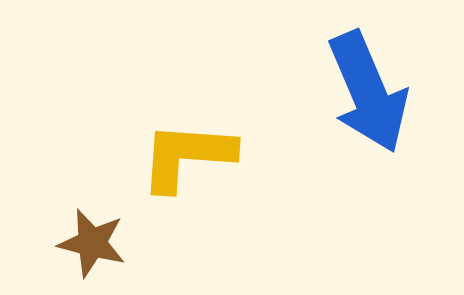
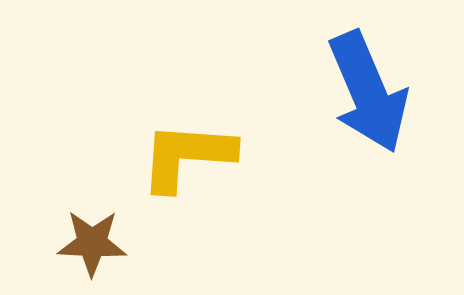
brown star: rotated 12 degrees counterclockwise
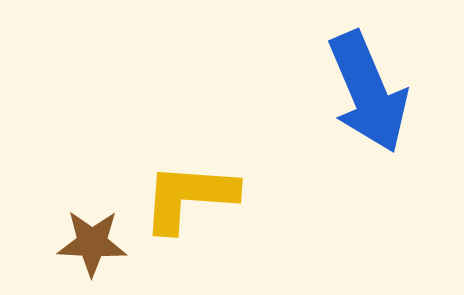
yellow L-shape: moved 2 px right, 41 px down
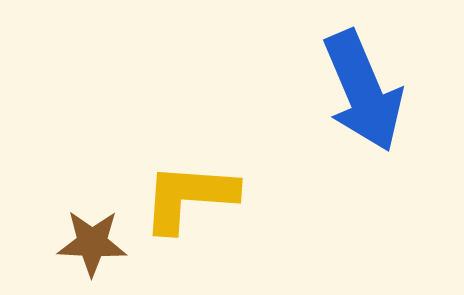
blue arrow: moved 5 px left, 1 px up
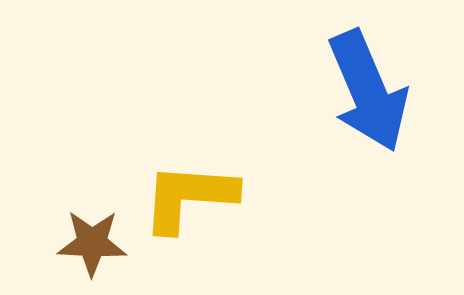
blue arrow: moved 5 px right
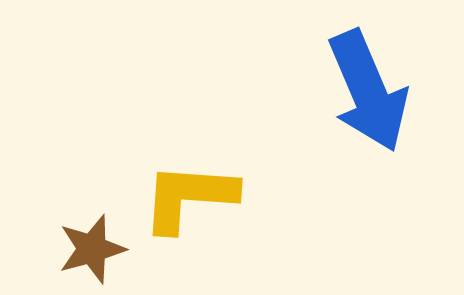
brown star: moved 6 px down; rotated 18 degrees counterclockwise
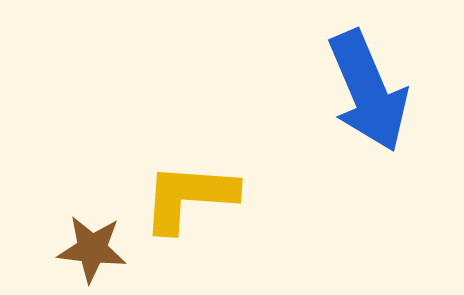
brown star: rotated 22 degrees clockwise
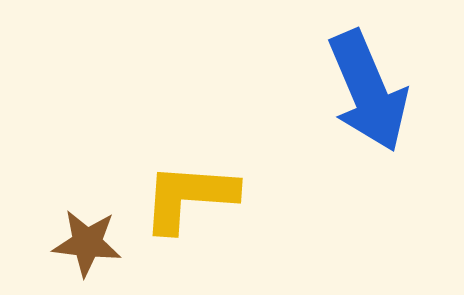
brown star: moved 5 px left, 6 px up
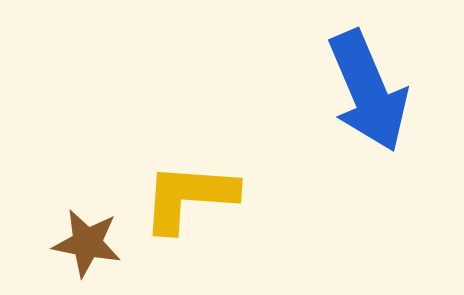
brown star: rotated 4 degrees clockwise
